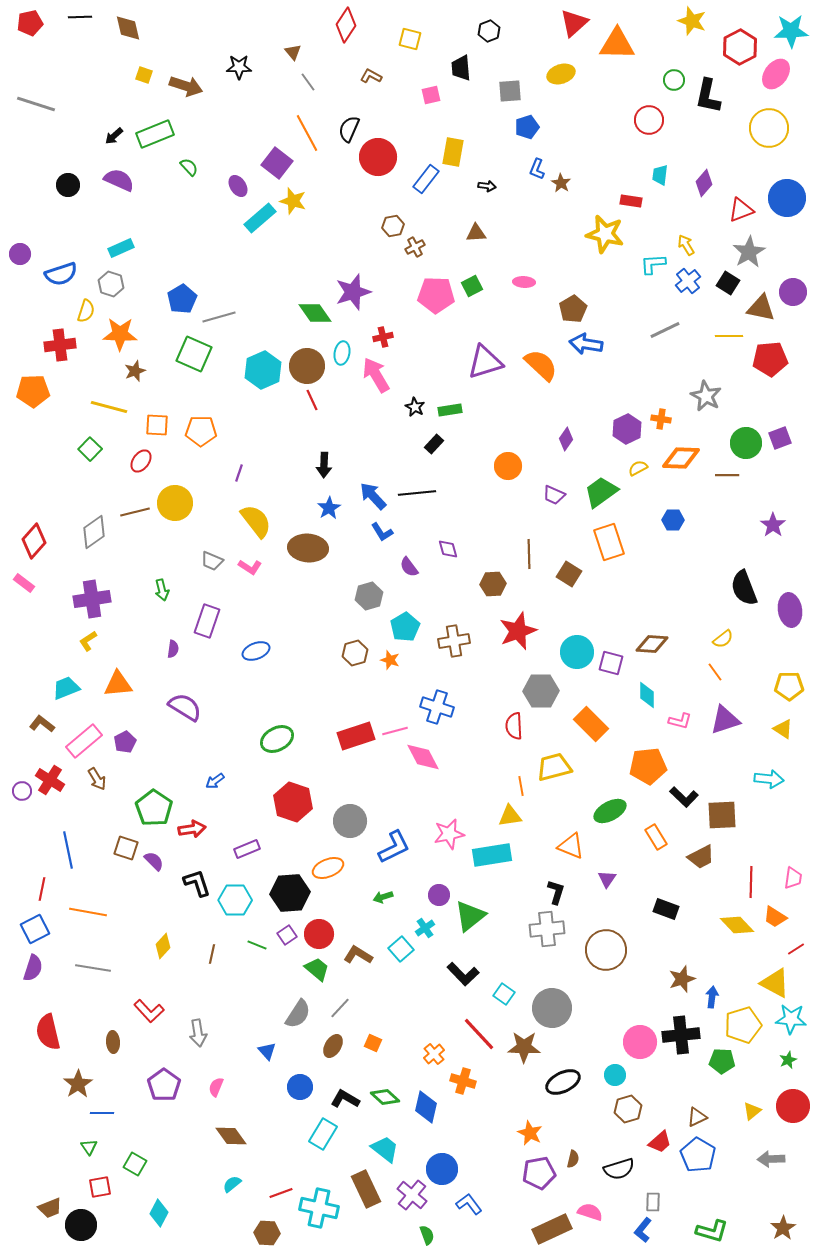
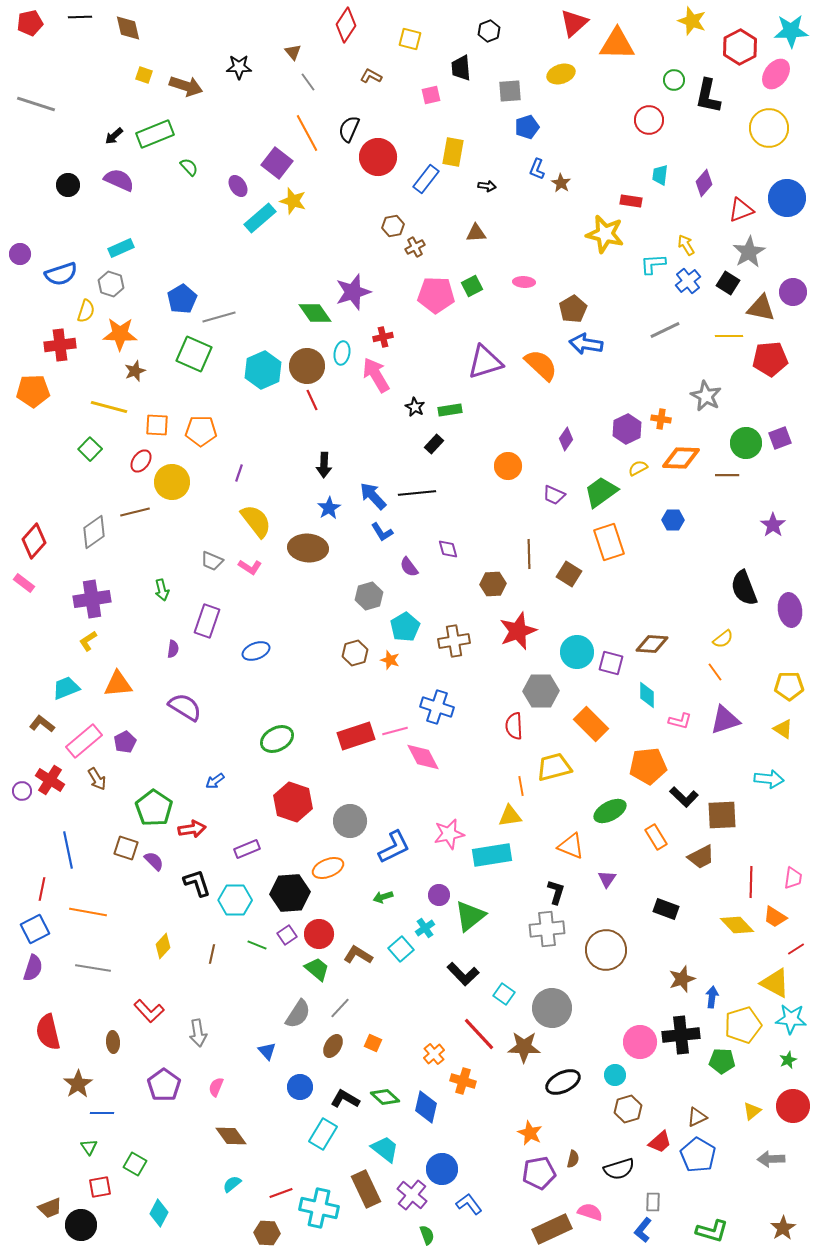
yellow circle at (175, 503): moved 3 px left, 21 px up
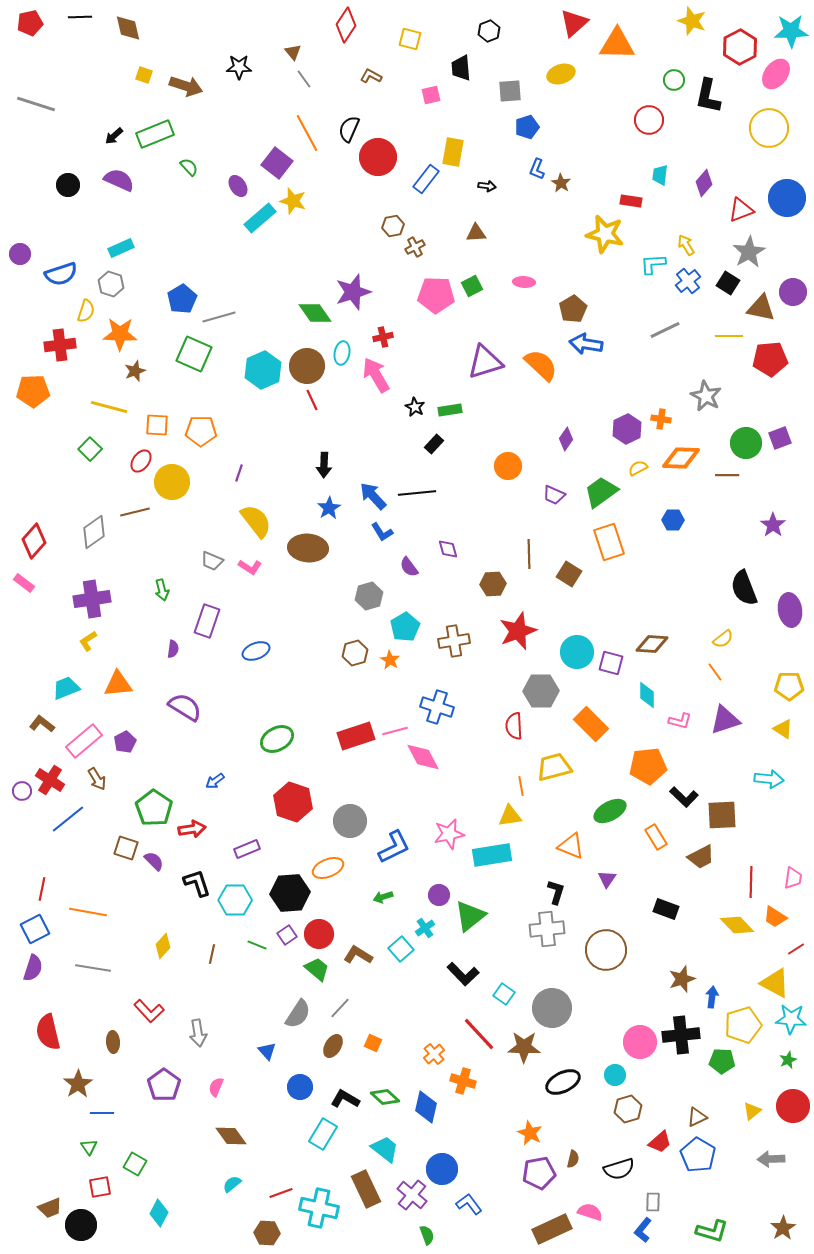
gray line at (308, 82): moved 4 px left, 3 px up
orange star at (390, 660): rotated 12 degrees clockwise
blue line at (68, 850): moved 31 px up; rotated 63 degrees clockwise
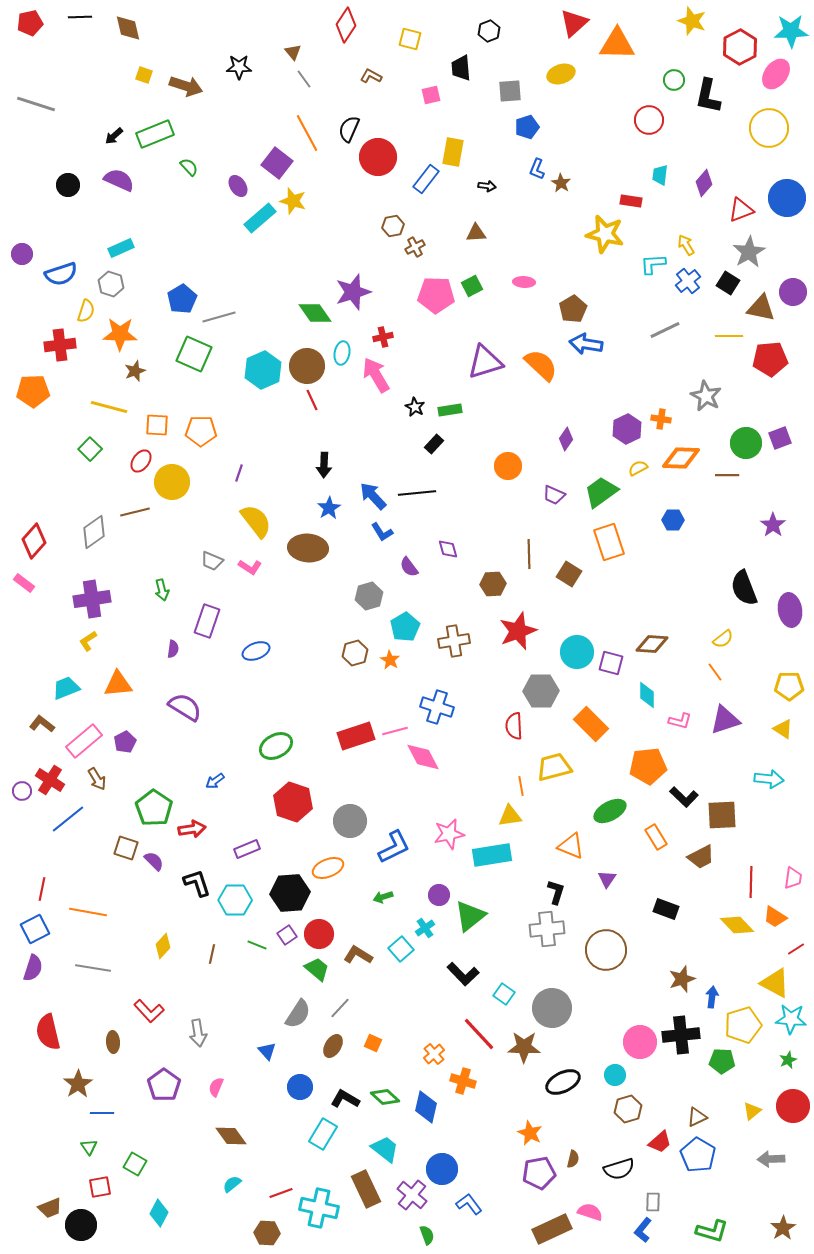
purple circle at (20, 254): moved 2 px right
green ellipse at (277, 739): moved 1 px left, 7 px down
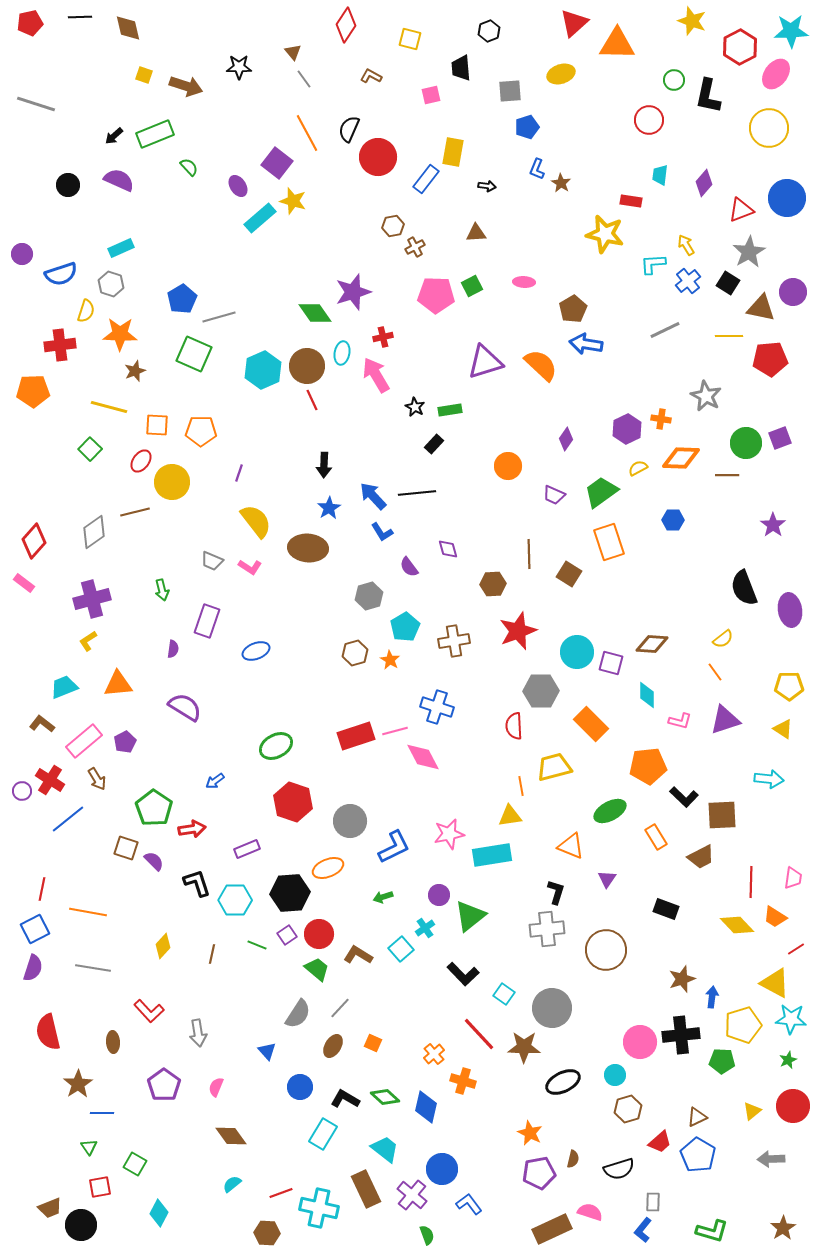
purple cross at (92, 599): rotated 6 degrees counterclockwise
cyan trapezoid at (66, 688): moved 2 px left, 1 px up
